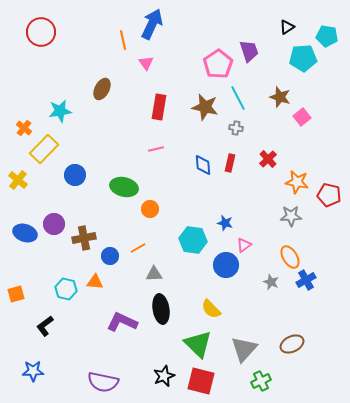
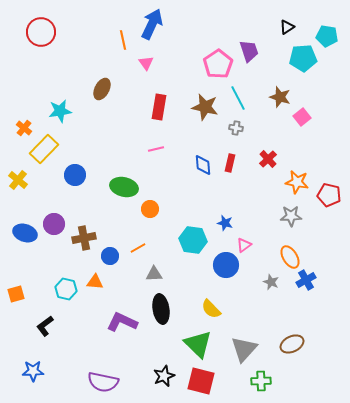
green cross at (261, 381): rotated 24 degrees clockwise
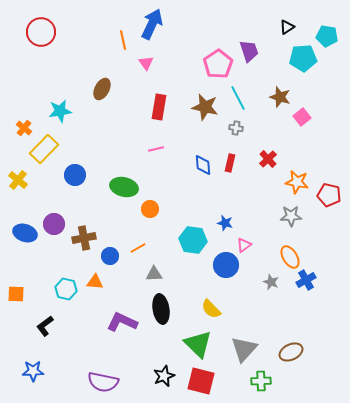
orange square at (16, 294): rotated 18 degrees clockwise
brown ellipse at (292, 344): moved 1 px left, 8 px down
